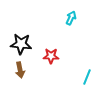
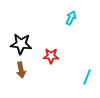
brown arrow: moved 1 px right
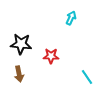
brown arrow: moved 2 px left, 4 px down
cyan line: rotated 56 degrees counterclockwise
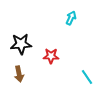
black star: rotated 10 degrees counterclockwise
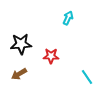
cyan arrow: moved 3 px left
brown arrow: rotated 70 degrees clockwise
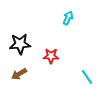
black star: moved 1 px left
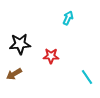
brown arrow: moved 5 px left
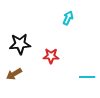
cyan line: rotated 56 degrees counterclockwise
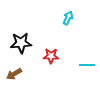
black star: moved 1 px right, 1 px up
cyan line: moved 12 px up
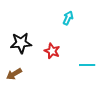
red star: moved 1 px right, 5 px up; rotated 21 degrees clockwise
